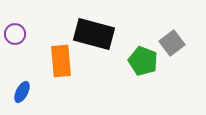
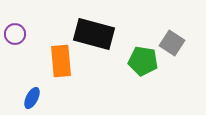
gray square: rotated 20 degrees counterclockwise
green pentagon: rotated 12 degrees counterclockwise
blue ellipse: moved 10 px right, 6 px down
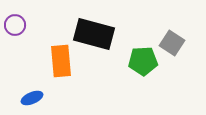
purple circle: moved 9 px up
green pentagon: rotated 12 degrees counterclockwise
blue ellipse: rotated 40 degrees clockwise
